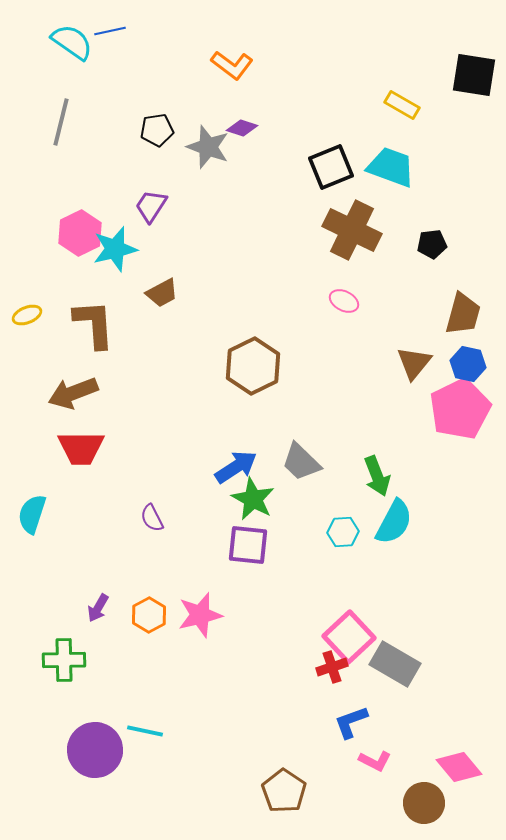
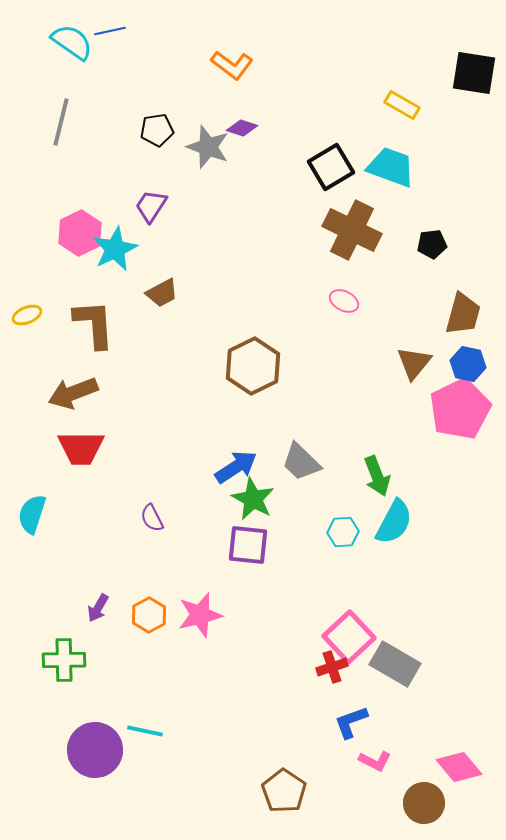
black square at (474, 75): moved 2 px up
black square at (331, 167): rotated 9 degrees counterclockwise
cyan star at (115, 249): rotated 12 degrees counterclockwise
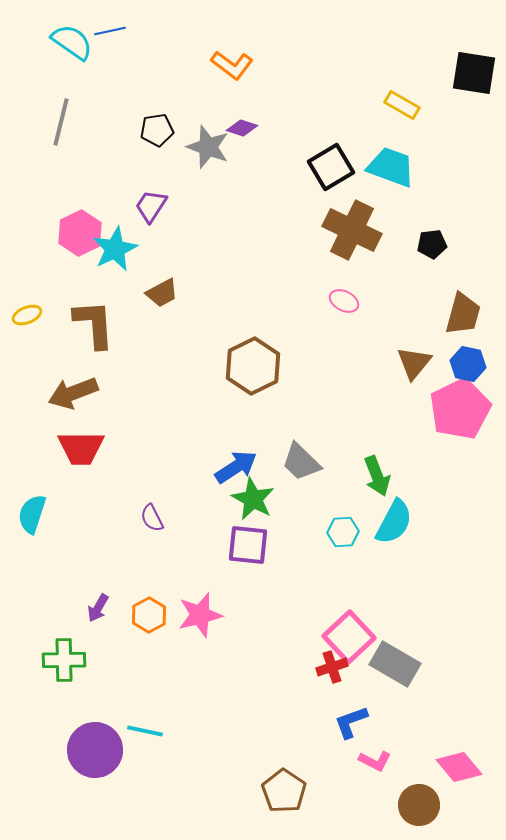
brown circle at (424, 803): moved 5 px left, 2 px down
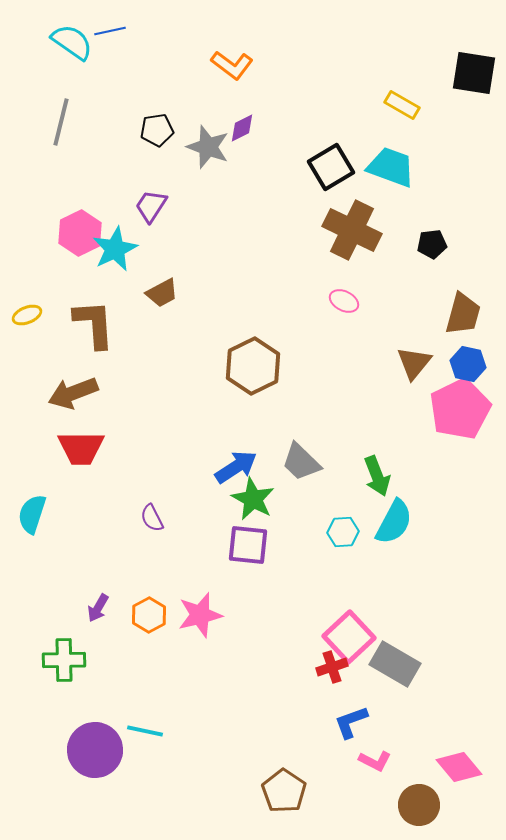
purple diamond at (242, 128): rotated 44 degrees counterclockwise
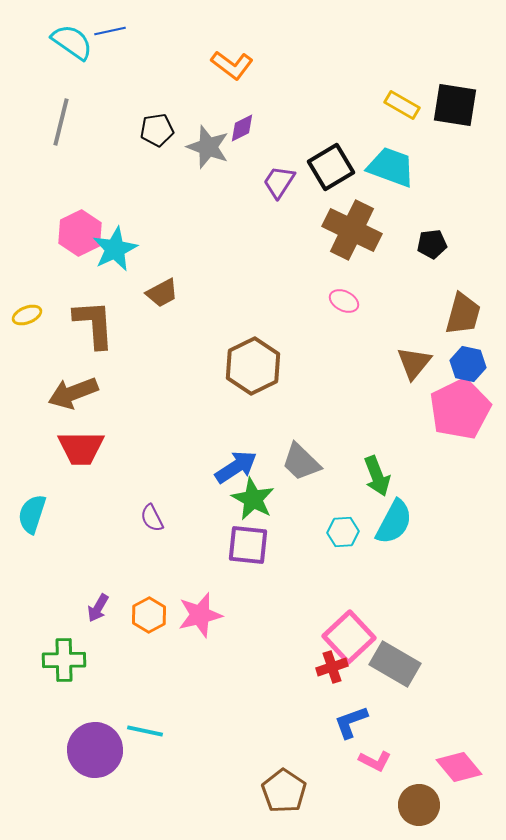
black square at (474, 73): moved 19 px left, 32 px down
purple trapezoid at (151, 206): moved 128 px right, 24 px up
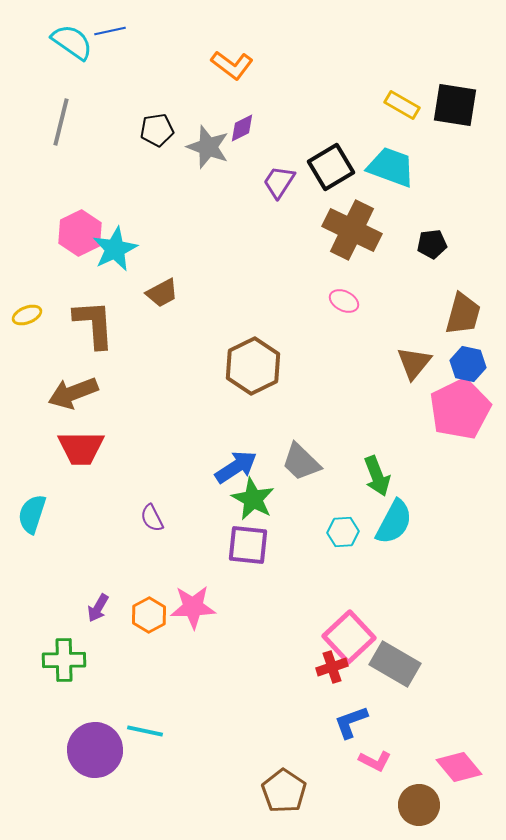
pink star at (200, 615): moved 7 px left, 8 px up; rotated 12 degrees clockwise
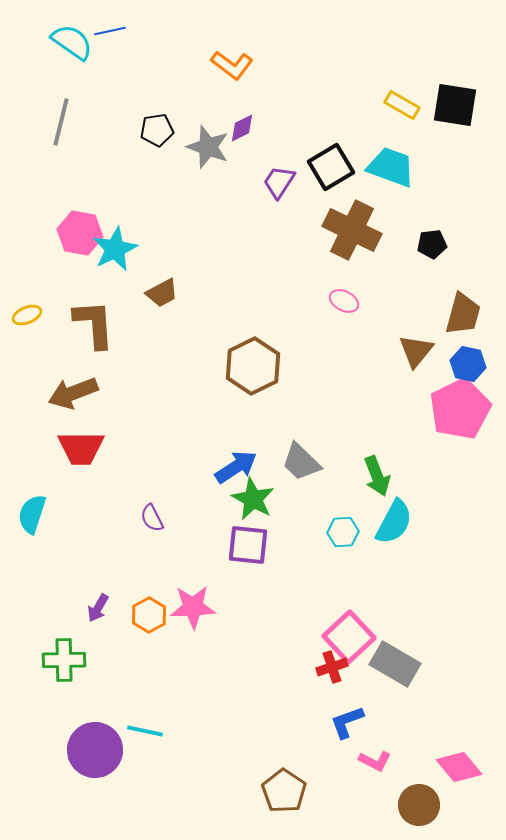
pink hexagon at (80, 233): rotated 24 degrees counterclockwise
brown triangle at (414, 363): moved 2 px right, 12 px up
blue L-shape at (351, 722): moved 4 px left
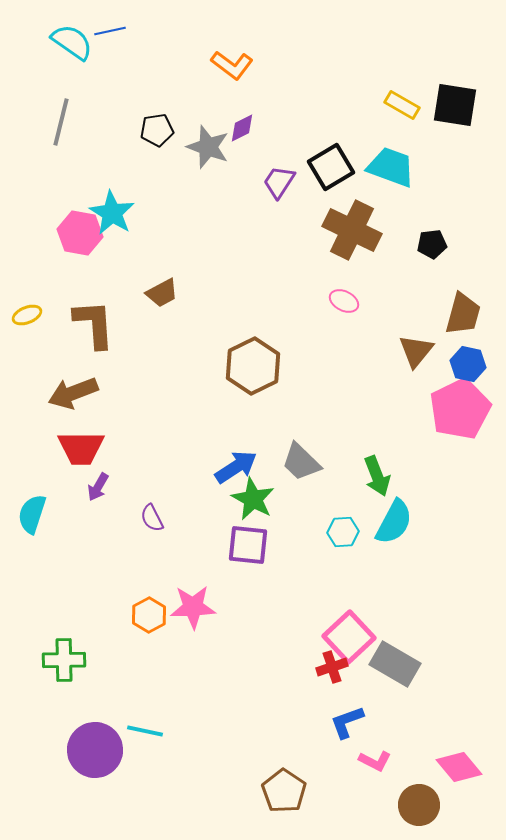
cyan star at (115, 249): moved 3 px left, 36 px up; rotated 15 degrees counterclockwise
purple arrow at (98, 608): moved 121 px up
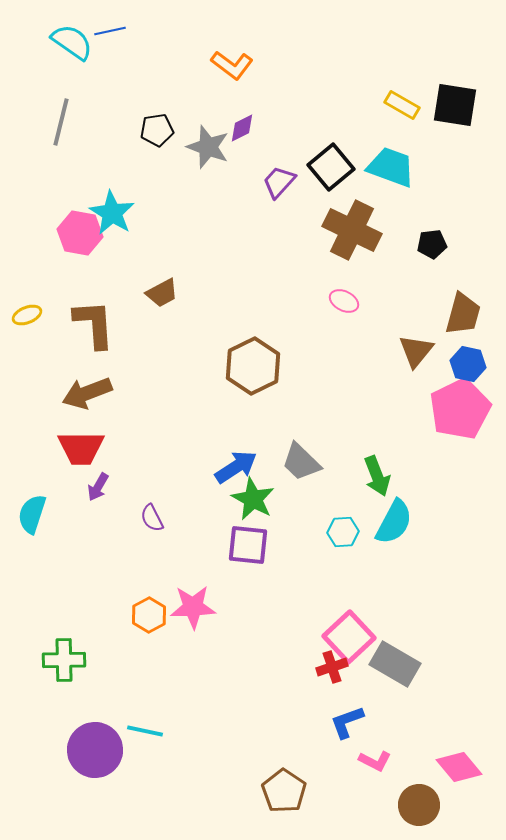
black square at (331, 167): rotated 9 degrees counterclockwise
purple trapezoid at (279, 182): rotated 9 degrees clockwise
brown arrow at (73, 393): moved 14 px right
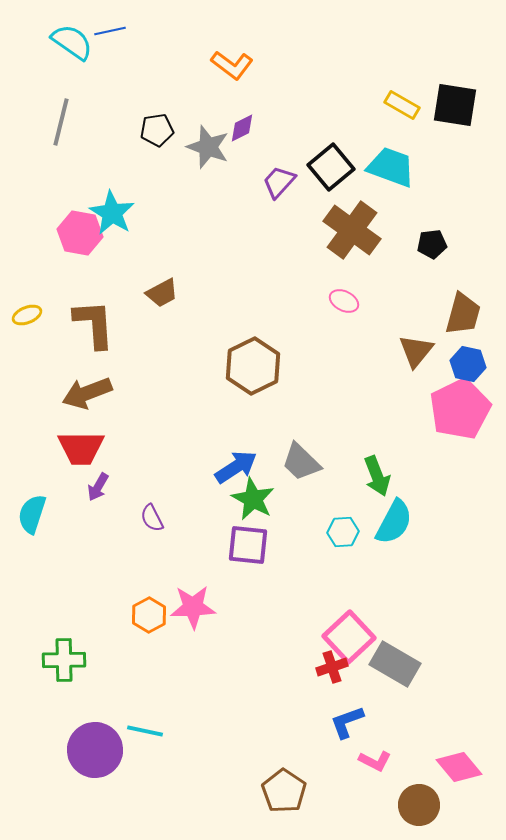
brown cross at (352, 230): rotated 10 degrees clockwise
